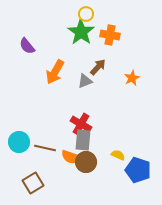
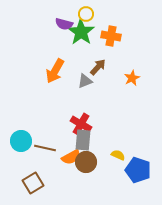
orange cross: moved 1 px right, 1 px down
purple semicircle: moved 37 px right, 22 px up; rotated 36 degrees counterclockwise
orange arrow: moved 1 px up
cyan circle: moved 2 px right, 1 px up
orange semicircle: rotated 48 degrees counterclockwise
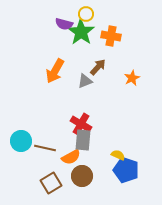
brown circle: moved 4 px left, 14 px down
blue pentagon: moved 12 px left
brown square: moved 18 px right
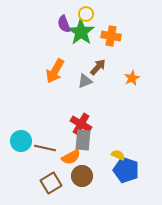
purple semicircle: rotated 54 degrees clockwise
